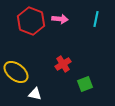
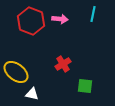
cyan line: moved 3 px left, 5 px up
green square: moved 2 px down; rotated 28 degrees clockwise
white triangle: moved 3 px left
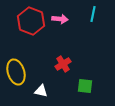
yellow ellipse: rotated 35 degrees clockwise
white triangle: moved 9 px right, 3 px up
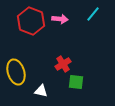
cyan line: rotated 28 degrees clockwise
green square: moved 9 px left, 4 px up
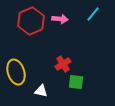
red hexagon: rotated 16 degrees clockwise
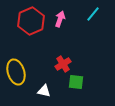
pink arrow: rotated 77 degrees counterclockwise
white triangle: moved 3 px right
